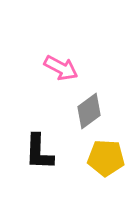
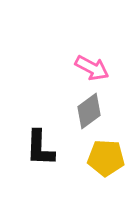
pink arrow: moved 31 px right
black L-shape: moved 1 px right, 4 px up
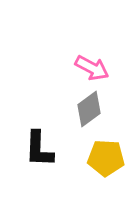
gray diamond: moved 2 px up
black L-shape: moved 1 px left, 1 px down
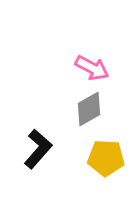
gray diamond: rotated 6 degrees clockwise
black L-shape: moved 1 px left; rotated 141 degrees counterclockwise
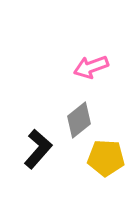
pink arrow: moved 1 px left, 1 px up; rotated 132 degrees clockwise
gray diamond: moved 10 px left, 11 px down; rotated 9 degrees counterclockwise
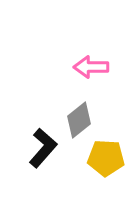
pink arrow: rotated 20 degrees clockwise
black L-shape: moved 5 px right, 1 px up
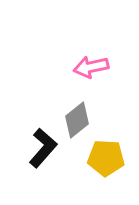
pink arrow: rotated 12 degrees counterclockwise
gray diamond: moved 2 px left
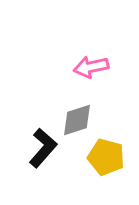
gray diamond: rotated 21 degrees clockwise
yellow pentagon: moved 1 px up; rotated 12 degrees clockwise
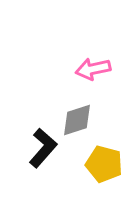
pink arrow: moved 2 px right, 2 px down
yellow pentagon: moved 2 px left, 7 px down
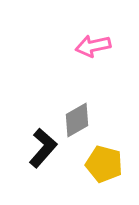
pink arrow: moved 23 px up
gray diamond: rotated 12 degrees counterclockwise
